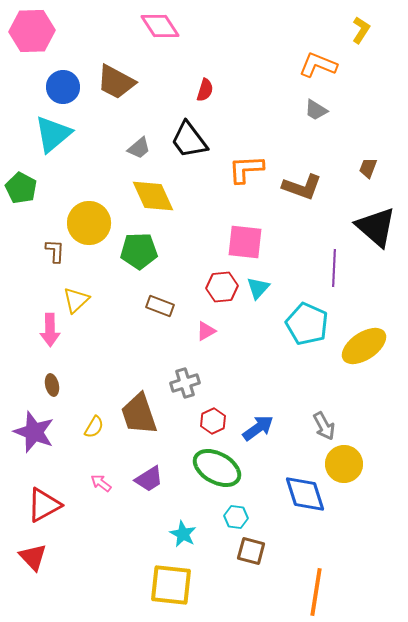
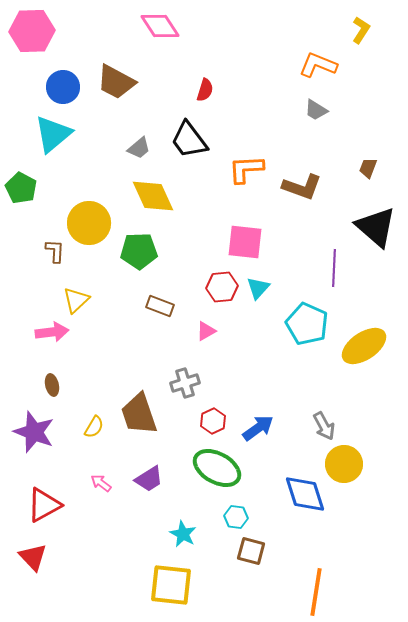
pink arrow at (50, 330): moved 2 px right, 2 px down; rotated 96 degrees counterclockwise
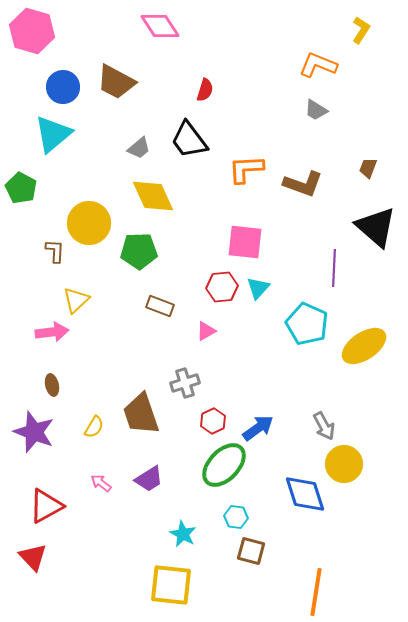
pink hexagon at (32, 31): rotated 18 degrees clockwise
brown L-shape at (302, 187): moved 1 px right, 3 px up
brown trapezoid at (139, 414): moved 2 px right
green ellipse at (217, 468): moved 7 px right, 3 px up; rotated 75 degrees counterclockwise
red triangle at (44, 505): moved 2 px right, 1 px down
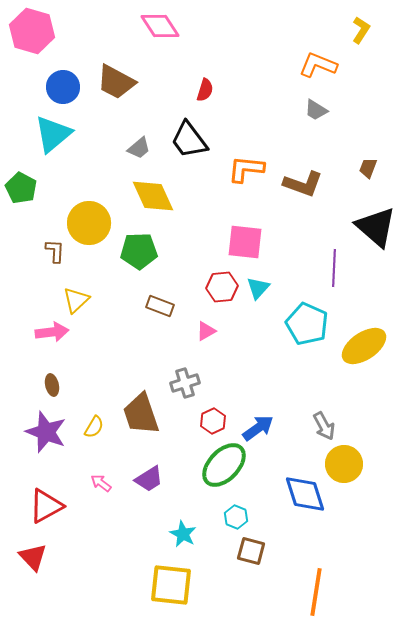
orange L-shape at (246, 169): rotated 9 degrees clockwise
purple star at (34, 432): moved 12 px right
cyan hexagon at (236, 517): rotated 15 degrees clockwise
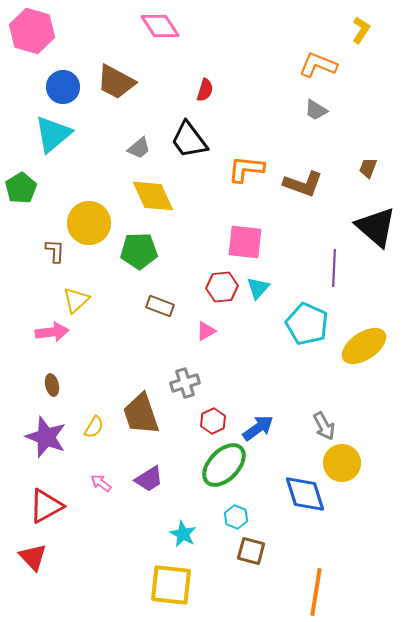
green pentagon at (21, 188): rotated 12 degrees clockwise
purple star at (46, 432): moved 5 px down
yellow circle at (344, 464): moved 2 px left, 1 px up
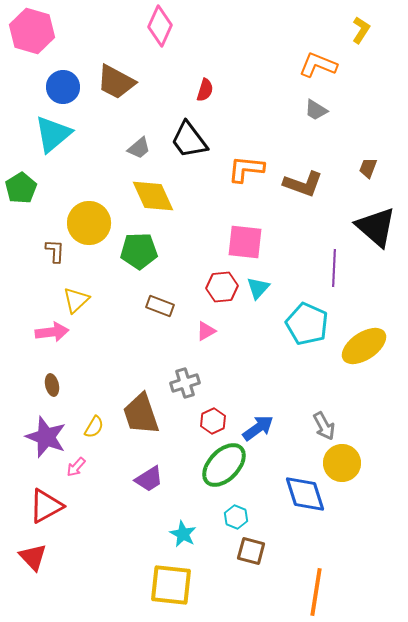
pink diamond at (160, 26): rotated 57 degrees clockwise
pink arrow at (101, 483): moved 25 px left, 16 px up; rotated 85 degrees counterclockwise
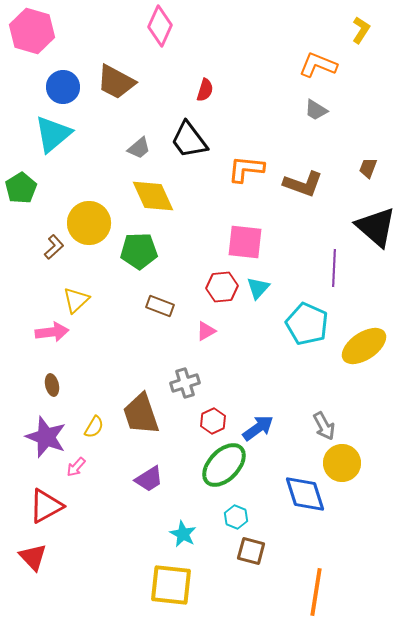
brown L-shape at (55, 251): moved 1 px left, 4 px up; rotated 45 degrees clockwise
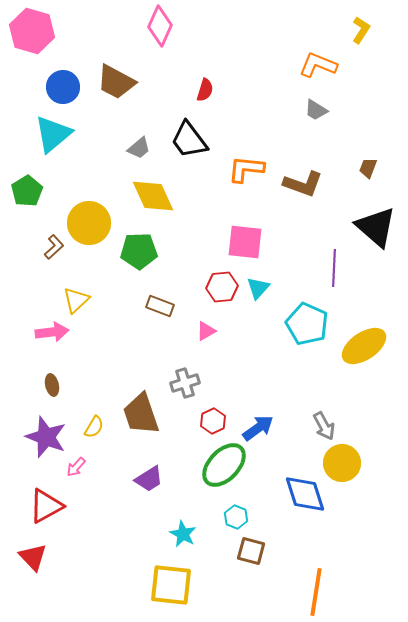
green pentagon at (21, 188): moved 6 px right, 3 px down
